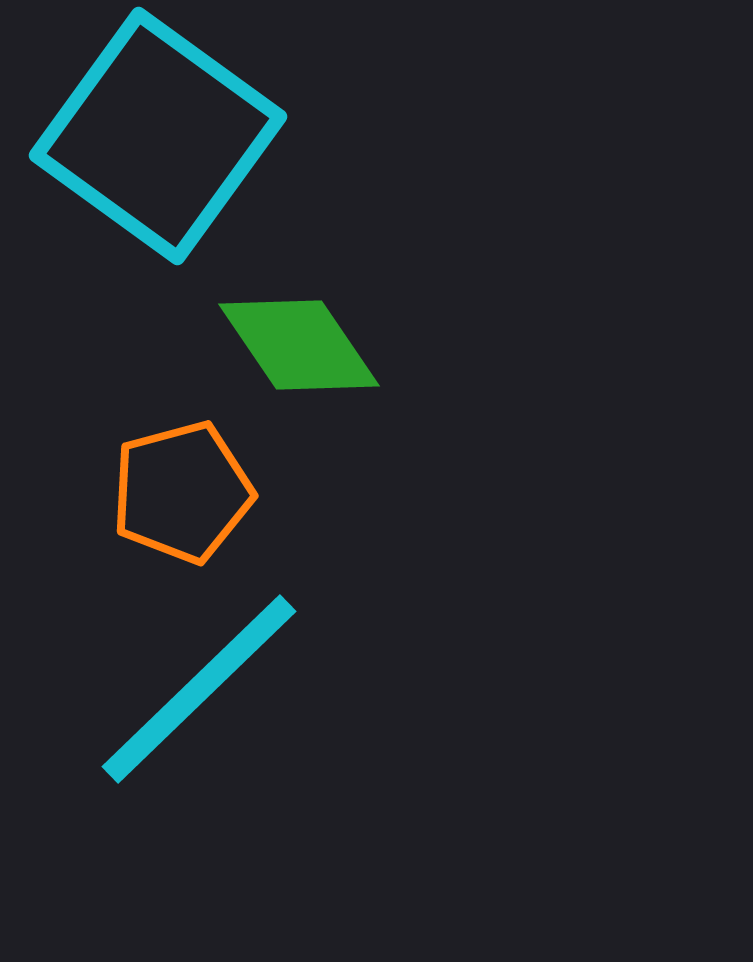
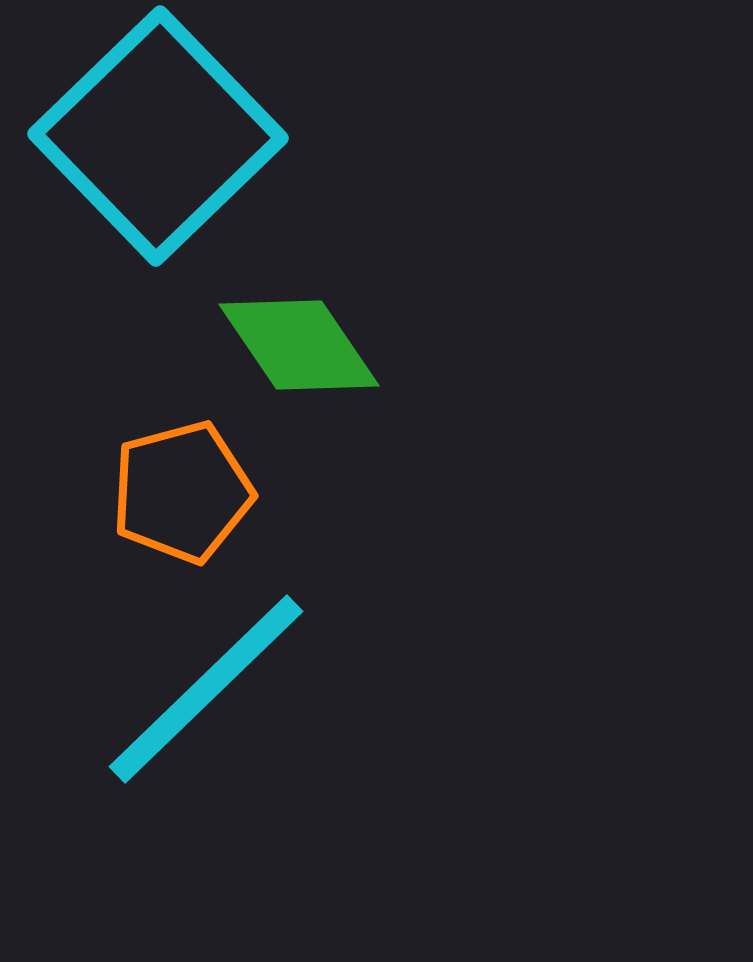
cyan square: rotated 10 degrees clockwise
cyan line: moved 7 px right
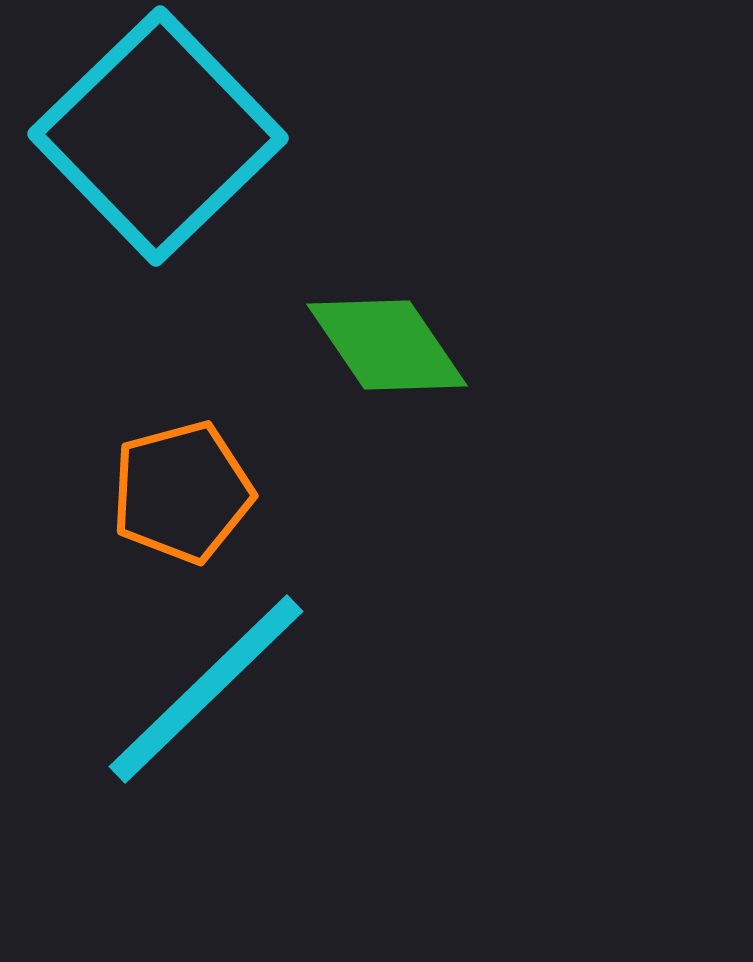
green diamond: moved 88 px right
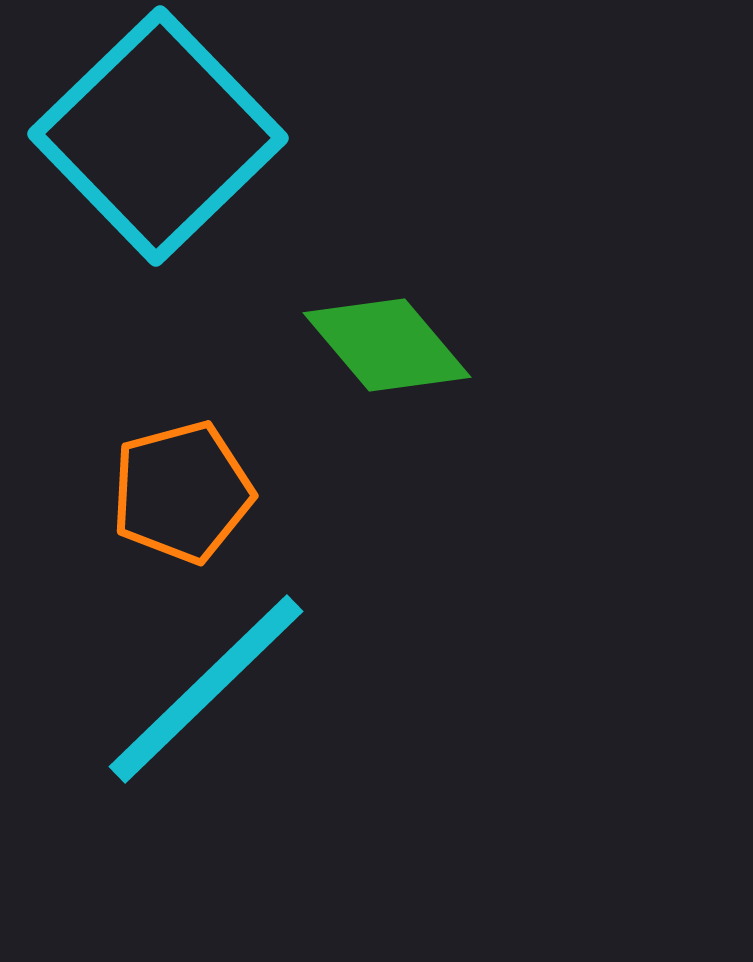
green diamond: rotated 6 degrees counterclockwise
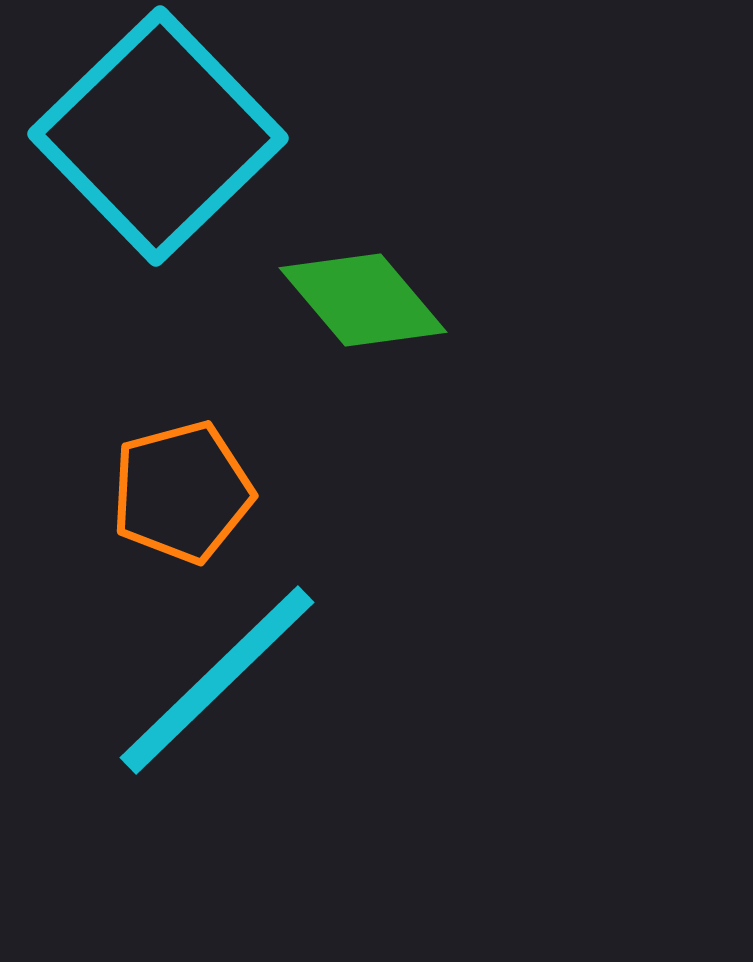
green diamond: moved 24 px left, 45 px up
cyan line: moved 11 px right, 9 px up
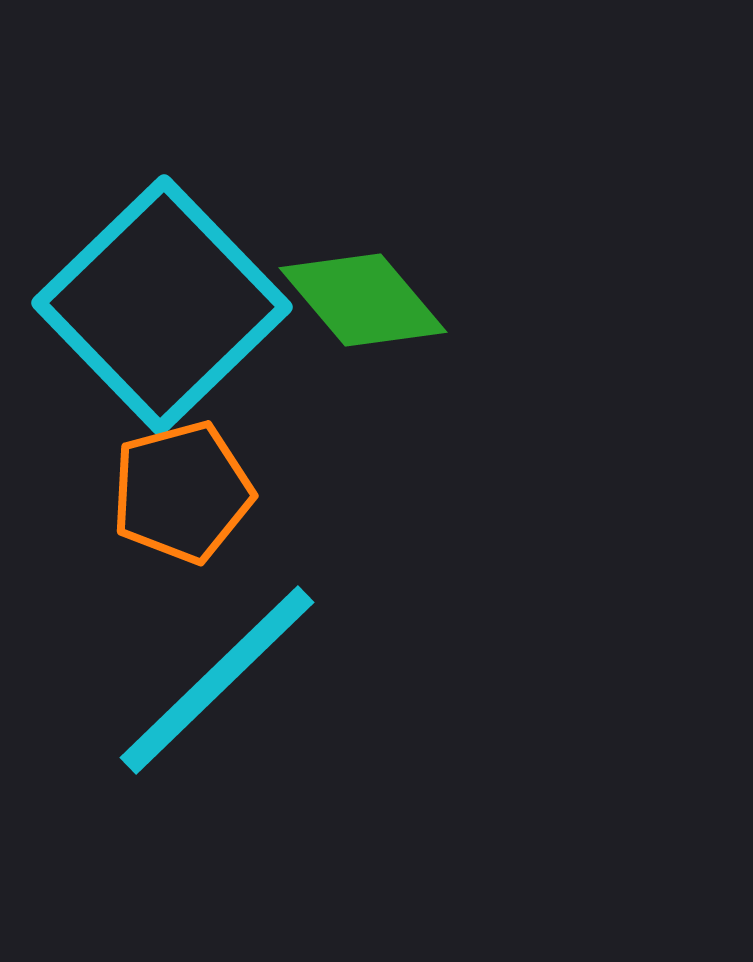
cyan square: moved 4 px right, 169 px down
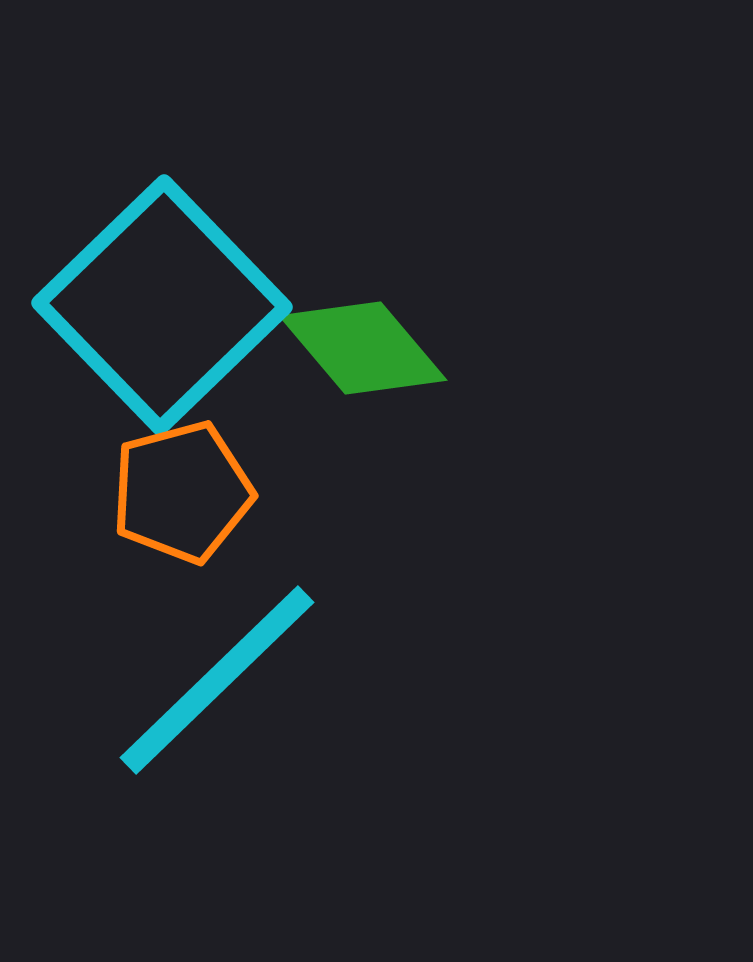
green diamond: moved 48 px down
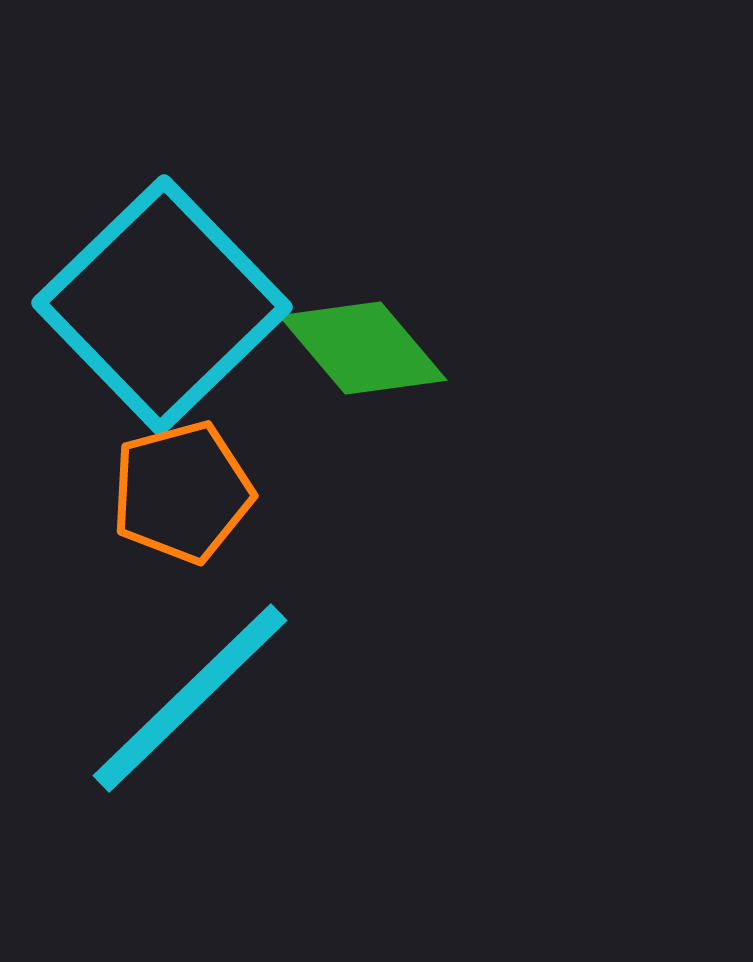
cyan line: moved 27 px left, 18 px down
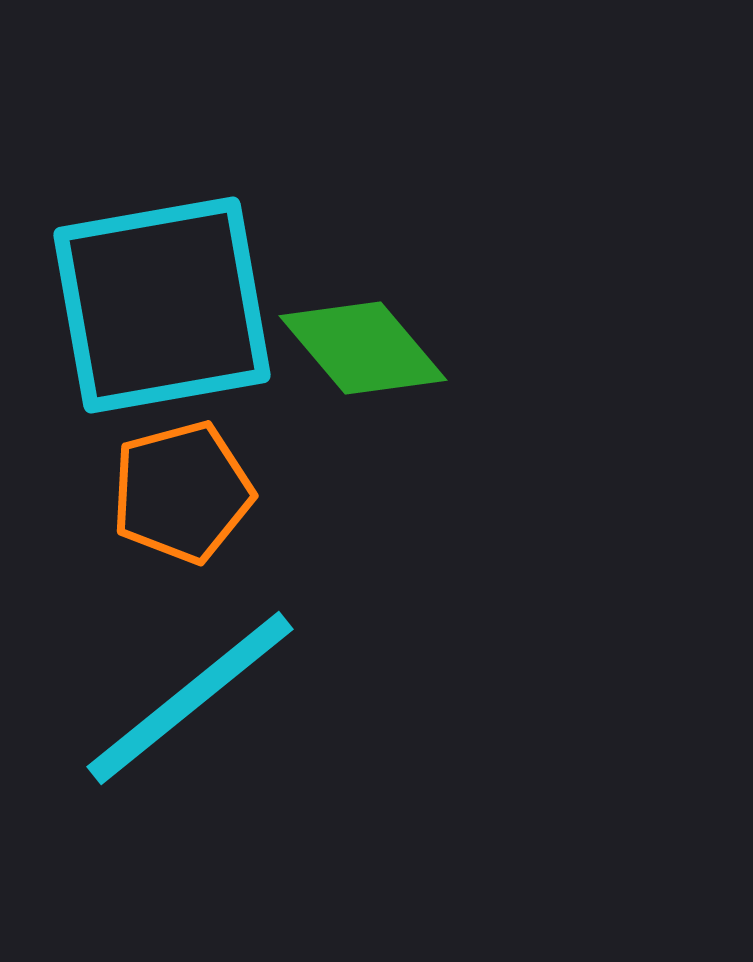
cyan square: rotated 34 degrees clockwise
cyan line: rotated 5 degrees clockwise
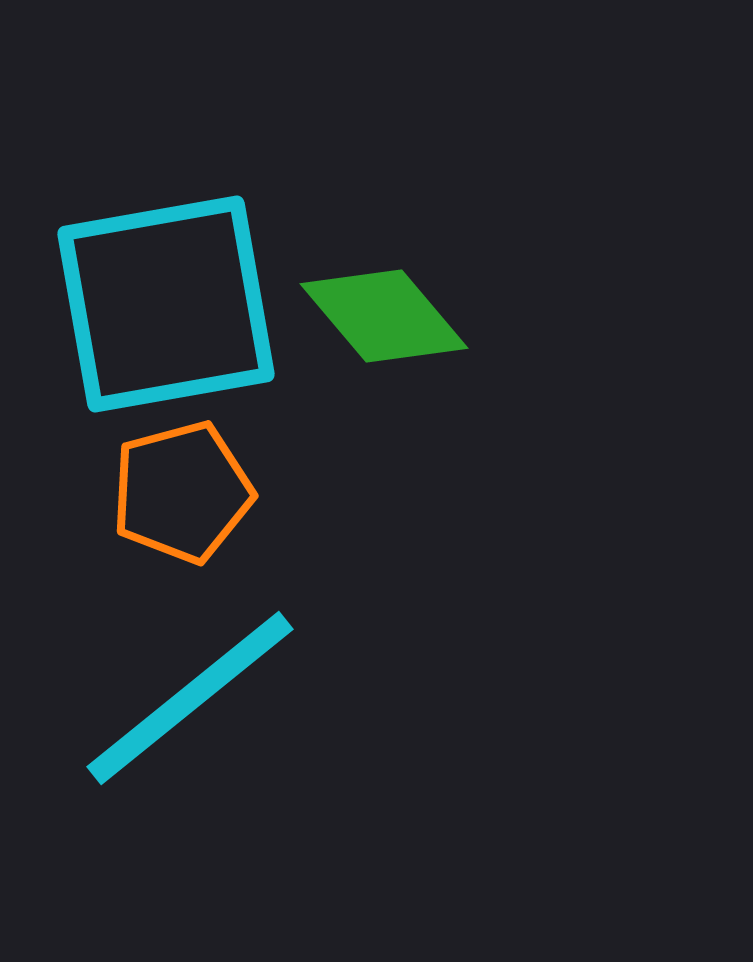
cyan square: moved 4 px right, 1 px up
green diamond: moved 21 px right, 32 px up
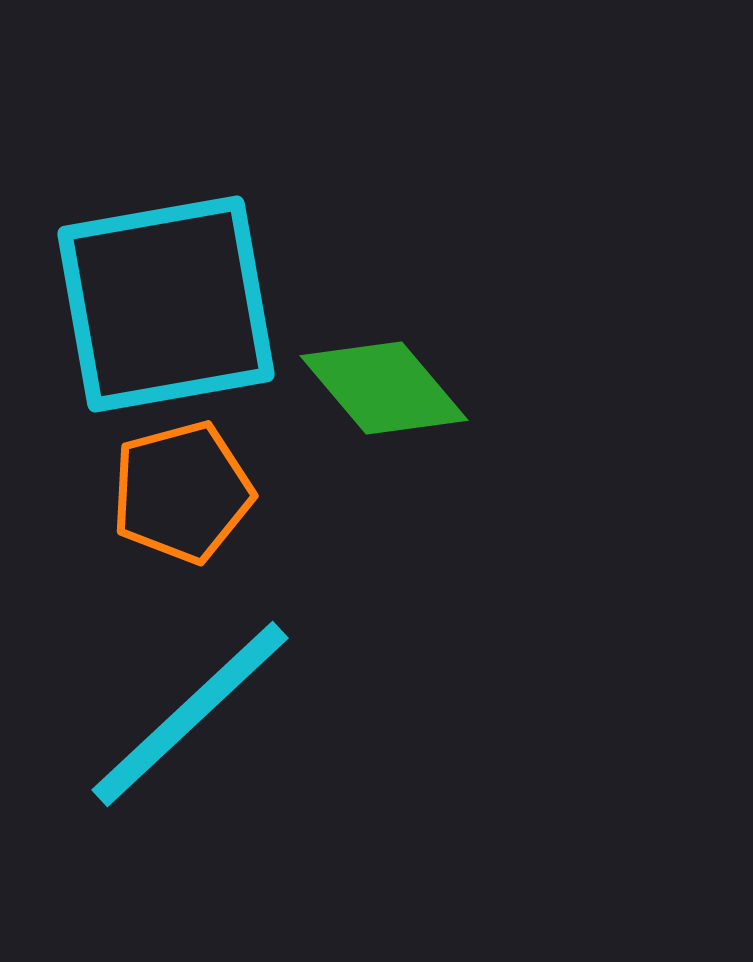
green diamond: moved 72 px down
cyan line: moved 16 px down; rotated 4 degrees counterclockwise
